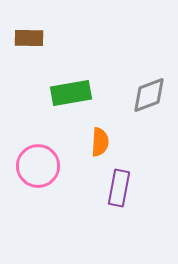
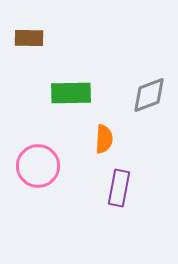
green rectangle: rotated 9 degrees clockwise
orange semicircle: moved 4 px right, 3 px up
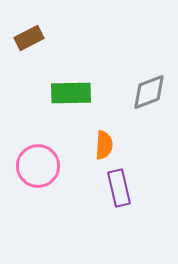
brown rectangle: rotated 28 degrees counterclockwise
gray diamond: moved 3 px up
orange semicircle: moved 6 px down
purple rectangle: rotated 24 degrees counterclockwise
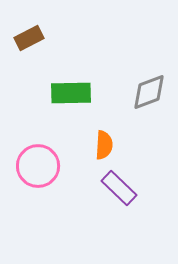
purple rectangle: rotated 33 degrees counterclockwise
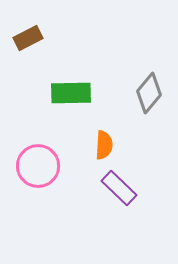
brown rectangle: moved 1 px left
gray diamond: moved 1 px down; rotated 30 degrees counterclockwise
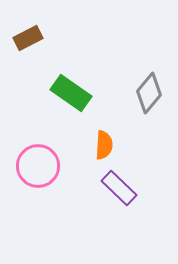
green rectangle: rotated 36 degrees clockwise
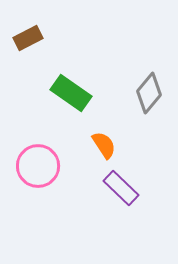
orange semicircle: rotated 36 degrees counterclockwise
purple rectangle: moved 2 px right
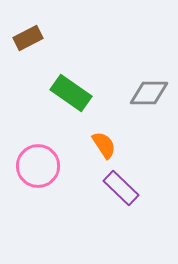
gray diamond: rotated 51 degrees clockwise
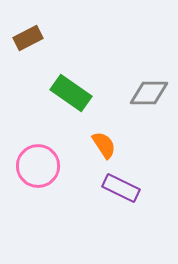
purple rectangle: rotated 18 degrees counterclockwise
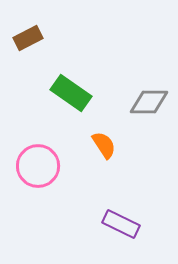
gray diamond: moved 9 px down
purple rectangle: moved 36 px down
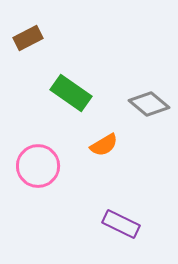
gray diamond: moved 2 px down; rotated 39 degrees clockwise
orange semicircle: rotated 92 degrees clockwise
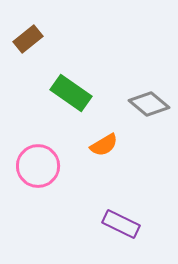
brown rectangle: moved 1 px down; rotated 12 degrees counterclockwise
